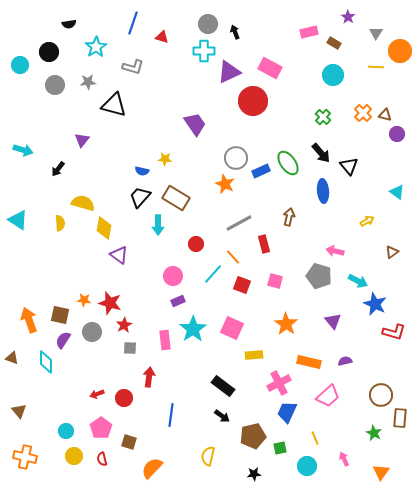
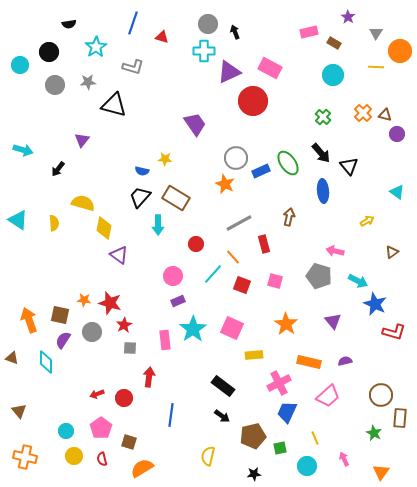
yellow semicircle at (60, 223): moved 6 px left
orange semicircle at (152, 468): moved 10 px left; rotated 15 degrees clockwise
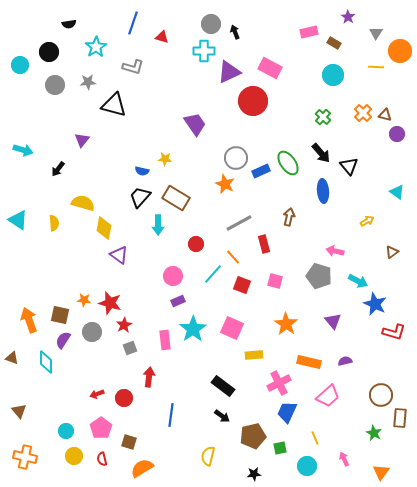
gray circle at (208, 24): moved 3 px right
gray square at (130, 348): rotated 24 degrees counterclockwise
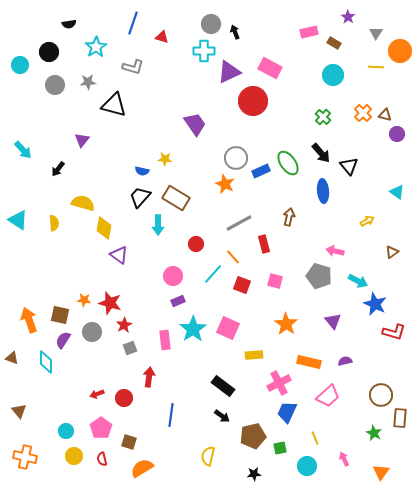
cyan arrow at (23, 150): rotated 30 degrees clockwise
pink square at (232, 328): moved 4 px left
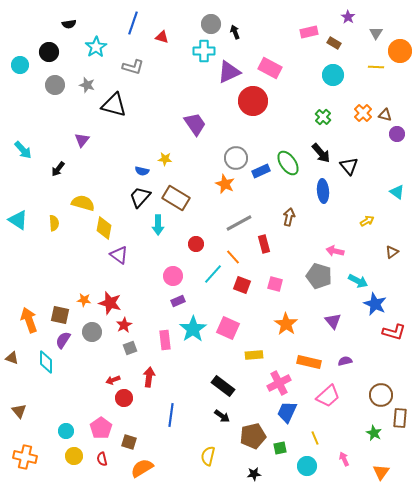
gray star at (88, 82): moved 1 px left, 3 px down; rotated 21 degrees clockwise
pink square at (275, 281): moved 3 px down
red arrow at (97, 394): moved 16 px right, 14 px up
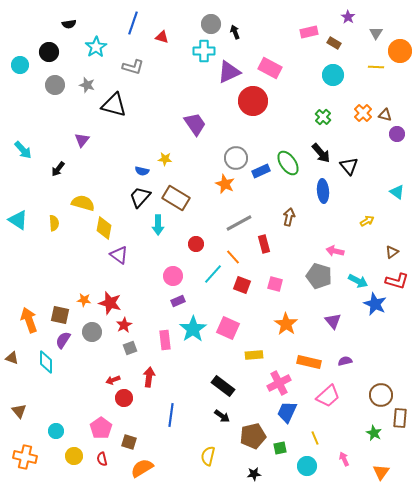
red L-shape at (394, 332): moved 3 px right, 51 px up
cyan circle at (66, 431): moved 10 px left
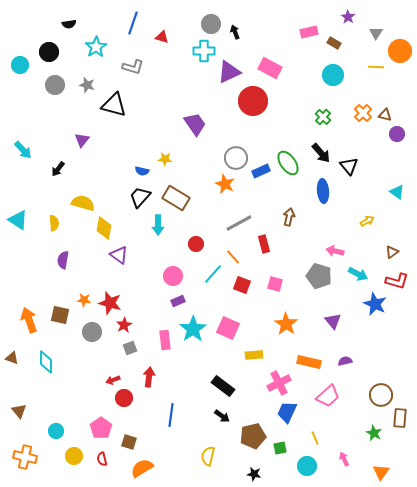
cyan arrow at (358, 281): moved 7 px up
purple semicircle at (63, 340): moved 80 px up; rotated 24 degrees counterclockwise
black star at (254, 474): rotated 16 degrees clockwise
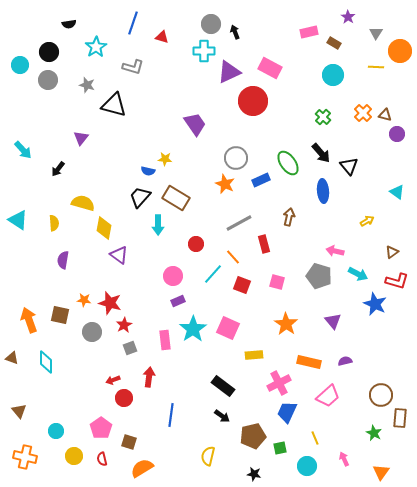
gray circle at (55, 85): moved 7 px left, 5 px up
purple triangle at (82, 140): moved 1 px left, 2 px up
blue semicircle at (142, 171): moved 6 px right
blue rectangle at (261, 171): moved 9 px down
pink square at (275, 284): moved 2 px right, 2 px up
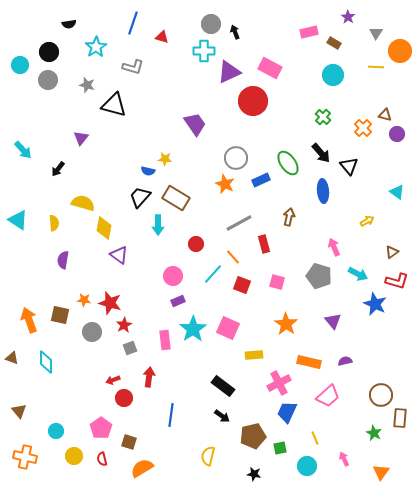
orange cross at (363, 113): moved 15 px down
pink arrow at (335, 251): moved 1 px left, 4 px up; rotated 54 degrees clockwise
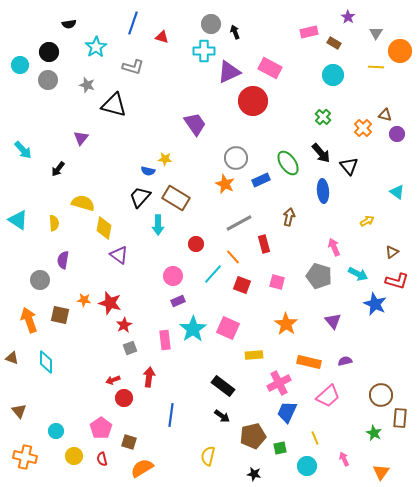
gray circle at (92, 332): moved 52 px left, 52 px up
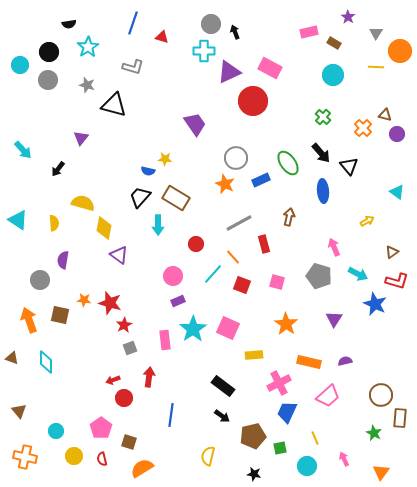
cyan star at (96, 47): moved 8 px left
purple triangle at (333, 321): moved 1 px right, 2 px up; rotated 12 degrees clockwise
